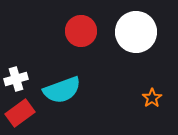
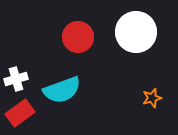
red circle: moved 3 px left, 6 px down
orange star: rotated 18 degrees clockwise
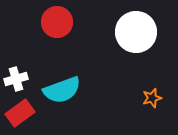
red circle: moved 21 px left, 15 px up
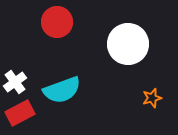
white circle: moved 8 px left, 12 px down
white cross: moved 1 px left, 3 px down; rotated 20 degrees counterclockwise
red rectangle: rotated 8 degrees clockwise
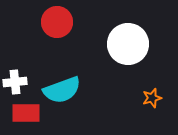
white cross: rotated 30 degrees clockwise
red rectangle: moved 6 px right; rotated 28 degrees clockwise
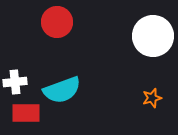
white circle: moved 25 px right, 8 px up
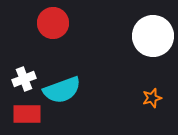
red circle: moved 4 px left, 1 px down
white cross: moved 9 px right, 3 px up; rotated 15 degrees counterclockwise
red rectangle: moved 1 px right, 1 px down
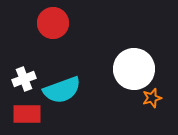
white circle: moved 19 px left, 33 px down
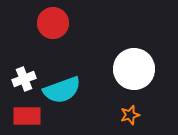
orange star: moved 22 px left, 17 px down
red rectangle: moved 2 px down
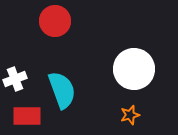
red circle: moved 2 px right, 2 px up
white cross: moved 9 px left
cyan semicircle: rotated 90 degrees counterclockwise
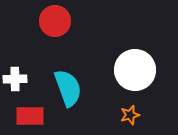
white circle: moved 1 px right, 1 px down
white cross: rotated 20 degrees clockwise
cyan semicircle: moved 6 px right, 2 px up
red rectangle: moved 3 px right
